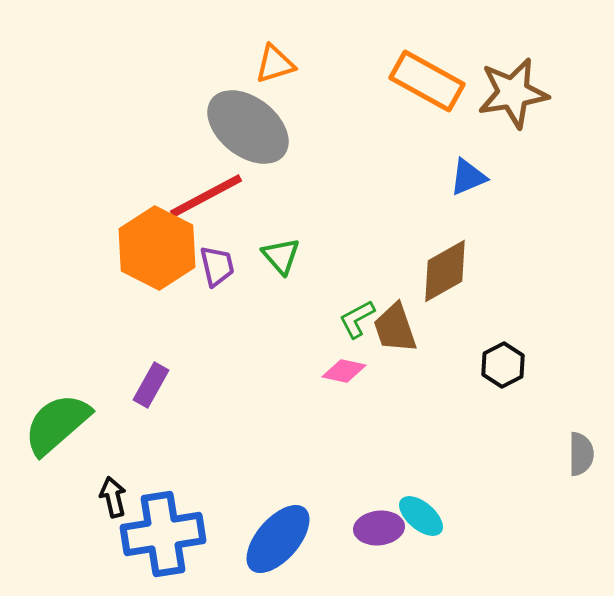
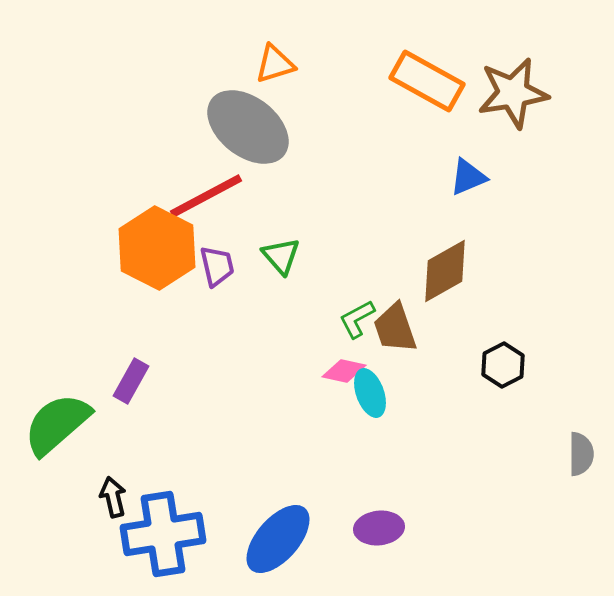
purple rectangle: moved 20 px left, 4 px up
cyan ellipse: moved 51 px left, 123 px up; rotated 30 degrees clockwise
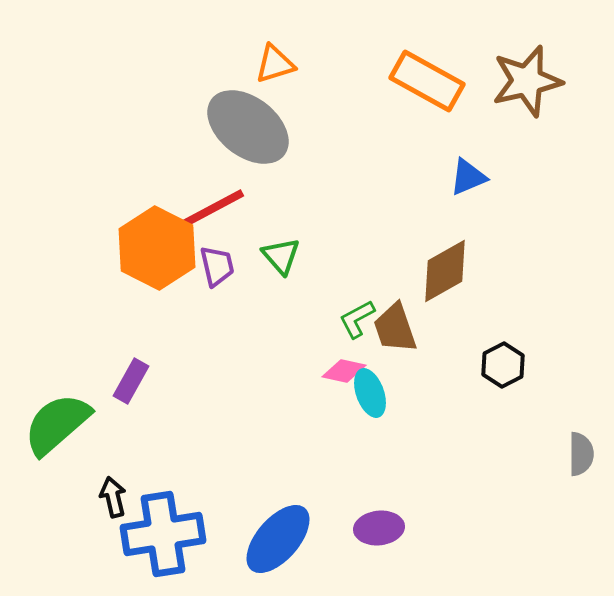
brown star: moved 14 px right, 12 px up; rotated 4 degrees counterclockwise
red line: moved 2 px right, 15 px down
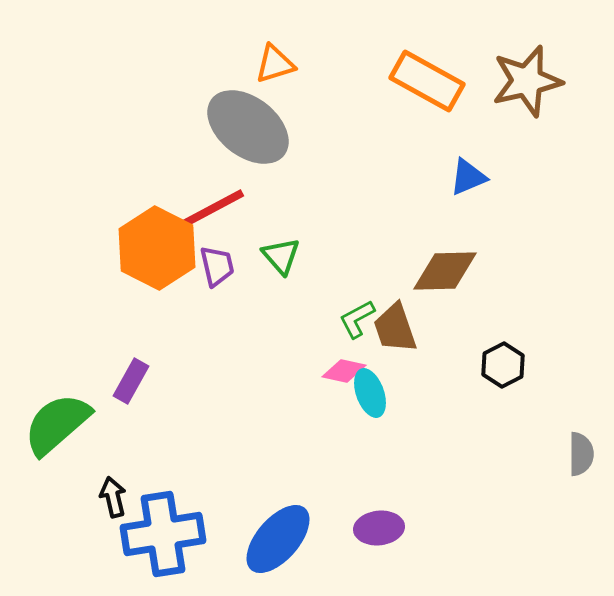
brown diamond: rotated 28 degrees clockwise
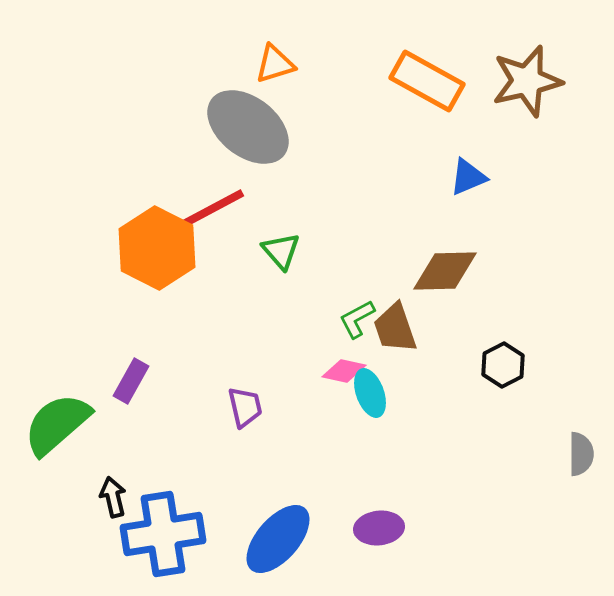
green triangle: moved 5 px up
purple trapezoid: moved 28 px right, 141 px down
